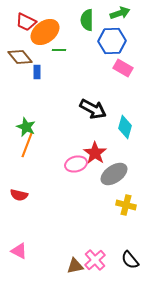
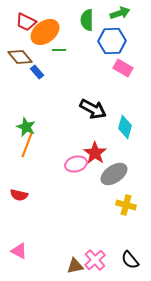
blue rectangle: rotated 40 degrees counterclockwise
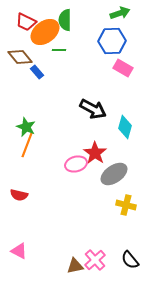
green semicircle: moved 22 px left
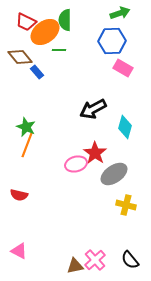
black arrow: rotated 124 degrees clockwise
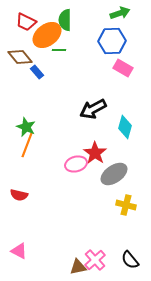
orange ellipse: moved 2 px right, 3 px down
brown triangle: moved 3 px right, 1 px down
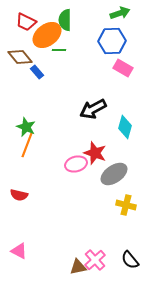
red star: rotated 15 degrees counterclockwise
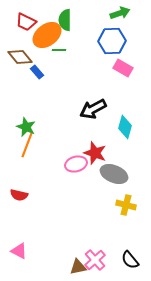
gray ellipse: rotated 56 degrees clockwise
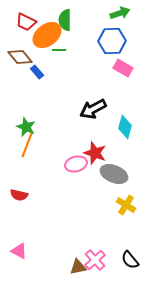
yellow cross: rotated 18 degrees clockwise
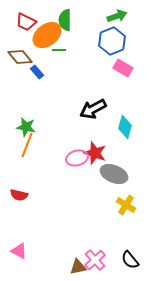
green arrow: moved 3 px left, 3 px down
blue hexagon: rotated 20 degrees counterclockwise
green star: rotated 12 degrees counterclockwise
pink ellipse: moved 1 px right, 6 px up
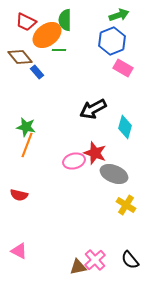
green arrow: moved 2 px right, 1 px up
pink ellipse: moved 3 px left, 3 px down
